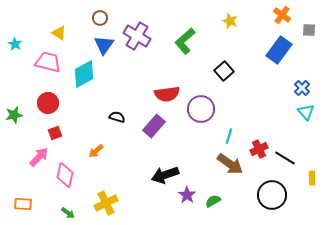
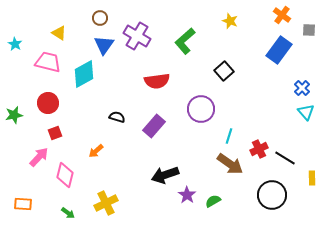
red semicircle: moved 10 px left, 13 px up
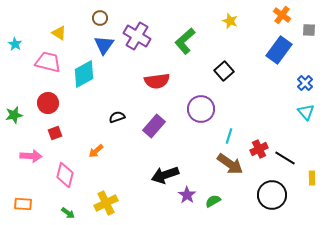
blue cross: moved 3 px right, 5 px up
black semicircle: rotated 35 degrees counterclockwise
pink arrow: moved 8 px left, 1 px up; rotated 50 degrees clockwise
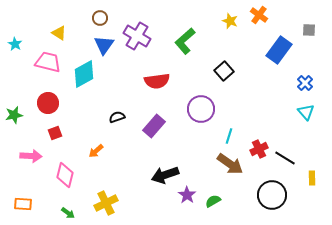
orange cross: moved 23 px left
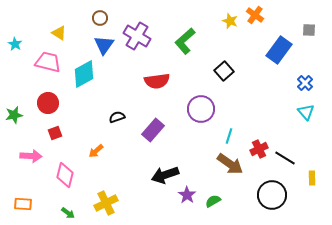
orange cross: moved 4 px left
purple rectangle: moved 1 px left, 4 px down
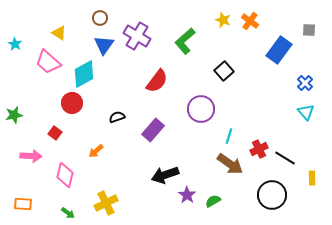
orange cross: moved 5 px left, 6 px down
yellow star: moved 7 px left, 1 px up
pink trapezoid: rotated 152 degrees counterclockwise
red semicircle: rotated 45 degrees counterclockwise
red circle: moved 24 px right
red square: rotated 32 degrees counterclockwise
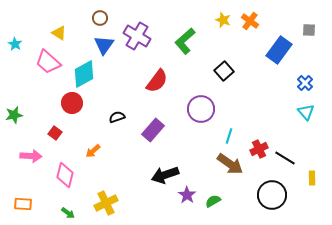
orange arrow: moved 3 px left
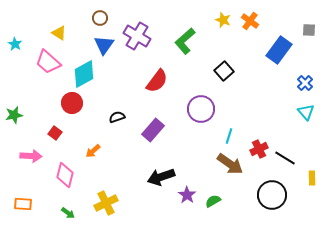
black arrow: moved 4 px left, 2 px down
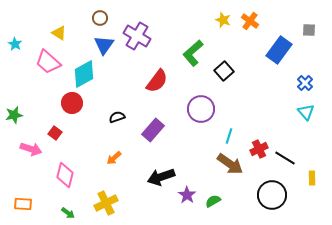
green L-shape: moved 8 px right, 12 px down
orange arrow: moved 21 px right, 7 px down
pink arrow: moved 7 px up; rotated 15 degrees clockwise
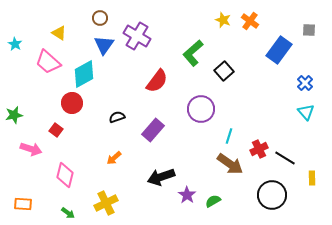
red square: moved 1 px right, 3 px up
